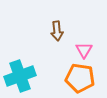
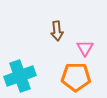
pink triangle: moved 1 px right, 2 px up
orange pentagon: moved 4 px left, 1 px up; rotated 8 degrees counterclockwise
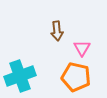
pink triangle: moved 3 px left
orange pentagon: rotated 12 degrees clockwise
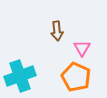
orange pentagon: rotated 12 degrees clockwise
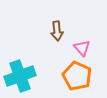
pink triangle: rotated 12 degrees counterclockwise
orange pentagon: moved 1 px right, 1 px up
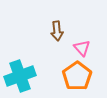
orange pentagon: rotated 12 degrees clockwise
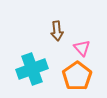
cyan cross: moved 12 px right, 7 px up
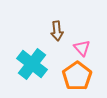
cyan cross: moved 5 px up; rotated 32 degrees counterclockwise
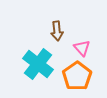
cyan cross: moved 6 px right
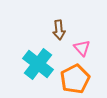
brown arrow: moved 2 px right, 1 px up
orange pentagon: moved 2 px left, 3 px down; rotated 8 degrees clockwise
